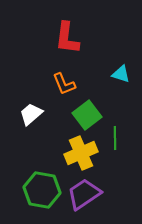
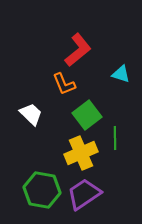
red L-shape: moved 11 px right, 12 px down; rotated 136 degrees counterclockwise
white trapezoid: rotated 85 degrees clockwise
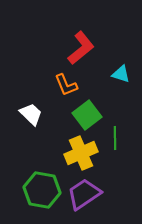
red L-shape: moved 3 px right, 2 px up
orange L-shape: moved 2 px right, 1 px down
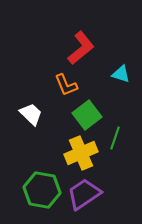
green line: rotated 20 degrees clockwise
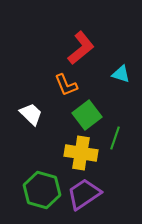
yellow cross: rotated 32 degrees clockwise
green hexagon: rotated 6 degrees clockwise
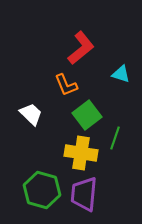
purple trapezoid: rotated 51 degrees counterclockwise
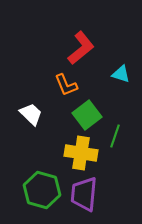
green line: moved 2 px up
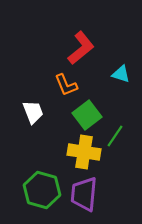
white trapezoid: moved 2 px right, 2 px up; rotated 25 degrees clockwise
green line: rotated 15 degrees clockwise
yellow cross: moved 3 px right, 1 px up
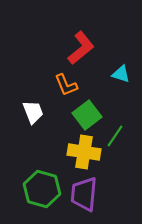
green hexagon: moved 1 px up
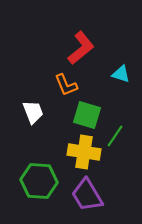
green square: rotated 36 degrees counterclockwise
green hexagon: moved 3 px left, 8 px up; rotated 12 degrees counterclockwise
purple trapezoid: moved 3 px right, 1 px down; rotated 36 degrees counterclockwise
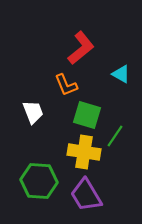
cyan triangle: rotated 12 degrees clockwise
purple trapezoid: moved 1 px left
